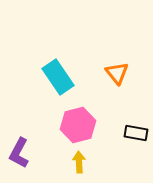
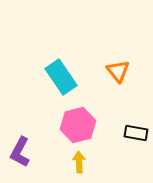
orange triangle: moved 1 px right, 2 px up
cyan rectangle: moved 3 px right
purple L-shape: moved 1 px right, 1 px up
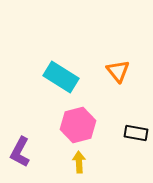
cyan rectangle: rotated 24 degrees counterclockwise
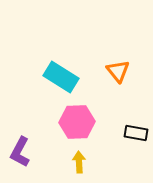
pink hexagon: moved 1 px left, 3 px up; rotated 12 degrees clockwise
